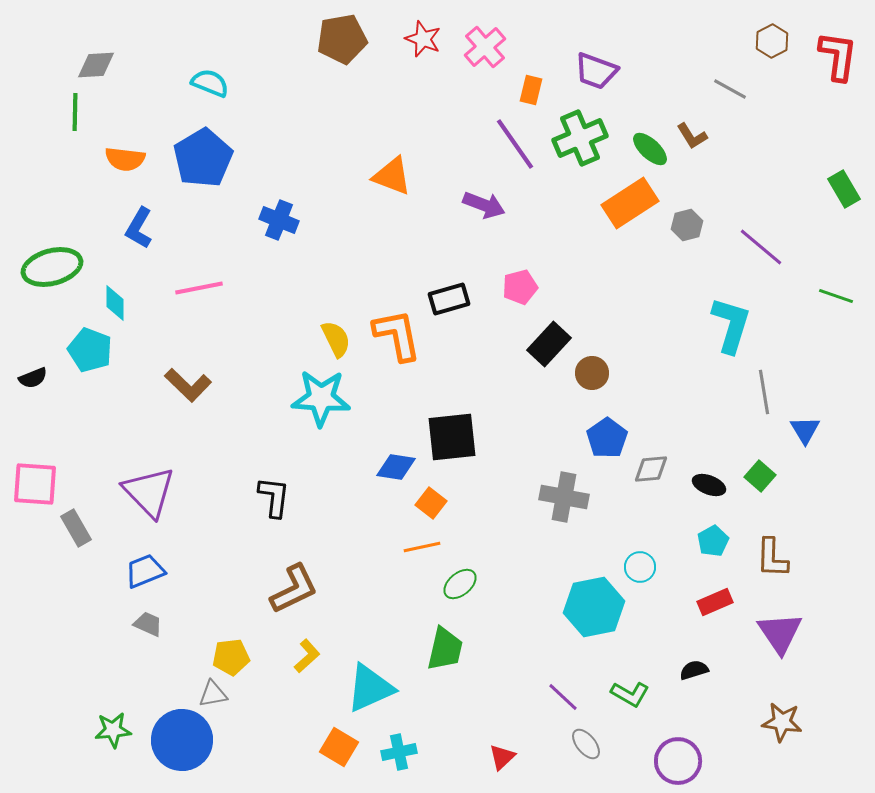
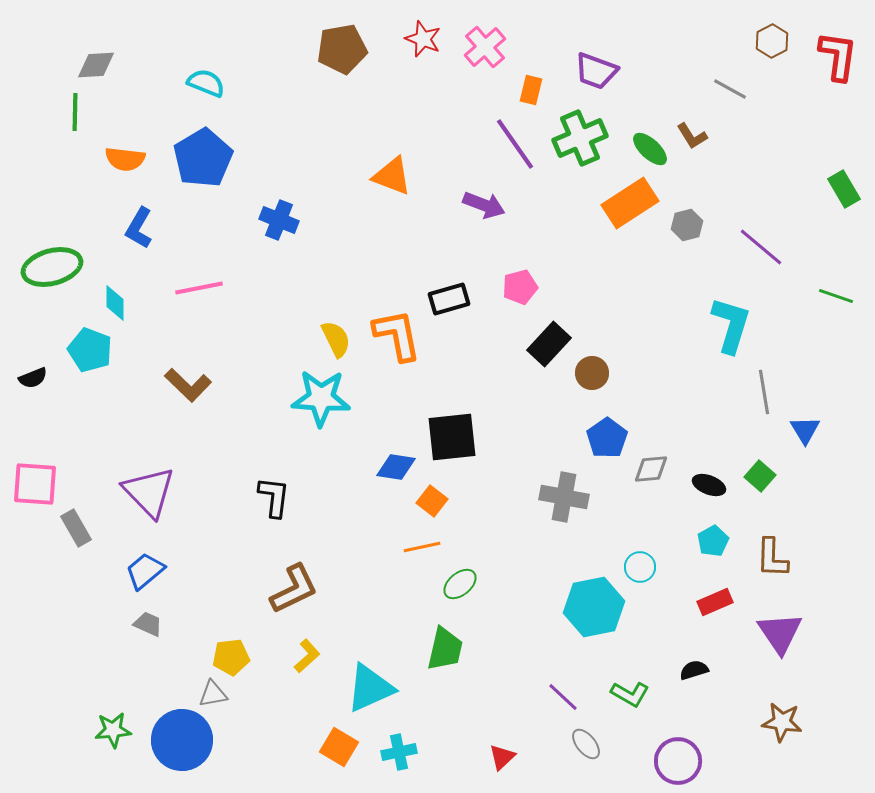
brown pentagon at (342, 39): moved 10 px down
cyan semicircle at (210, 83): moved 4 px left
orange square at (431, 503): moved 1 px right, 2 px up
blue trapezoid at (145, 571): rotated 18 degrees counterclockwise
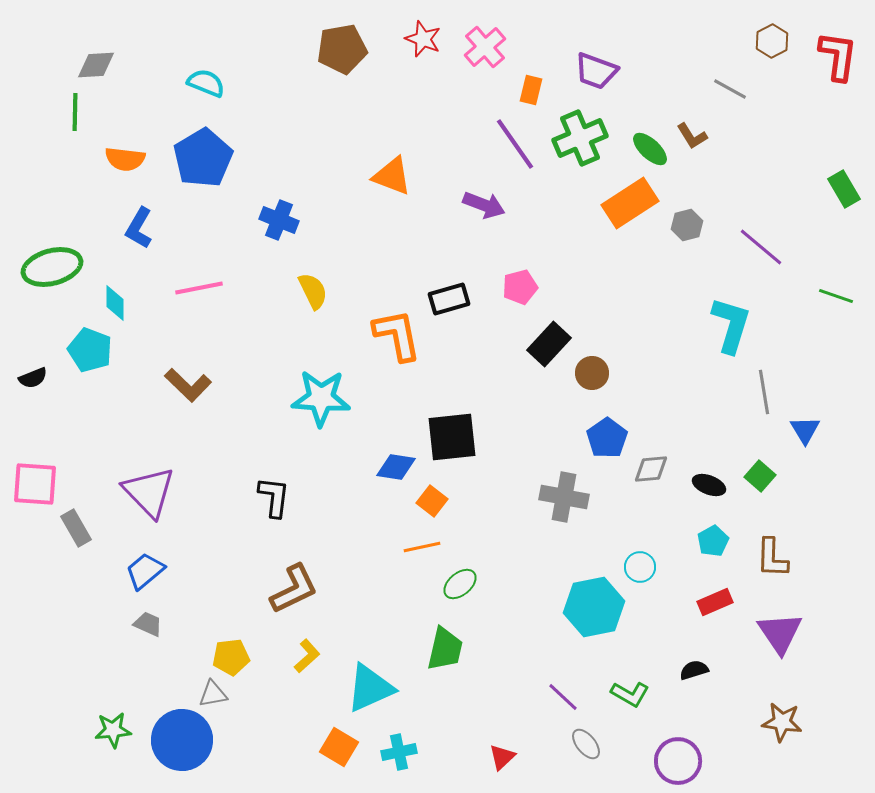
yellow semicircle at (336, 339): moved 23 px left, 48 px up
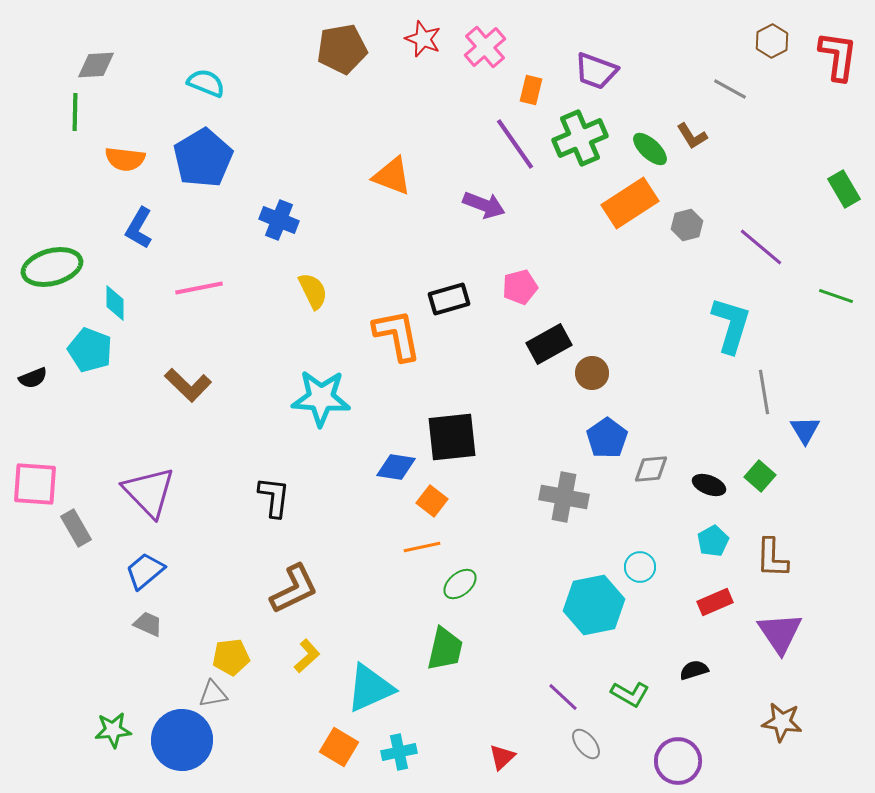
black rectangle at (549, 344): rotated 18 degrees clockwise
cyan hexagon at (594, 607): moved 2 px up
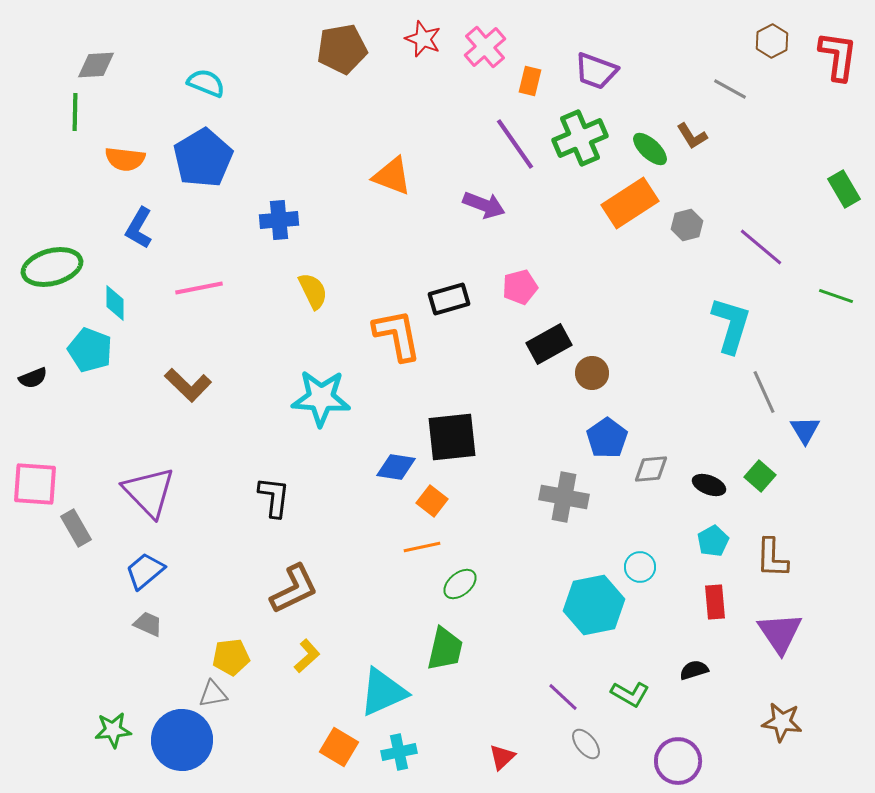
orange rectangle at (531, 90): moved 1 px left, 9 px up
blue cross at (279, 220): rotated 27 degrees counterclockwise
gray line at (764, 392): rotated 15 degrees counterclockwise
red rectangle at (715, 602): rotated 72 degrees counterclockwise
cyan triangle at (370, 688): moved 13 px right, 4 px down
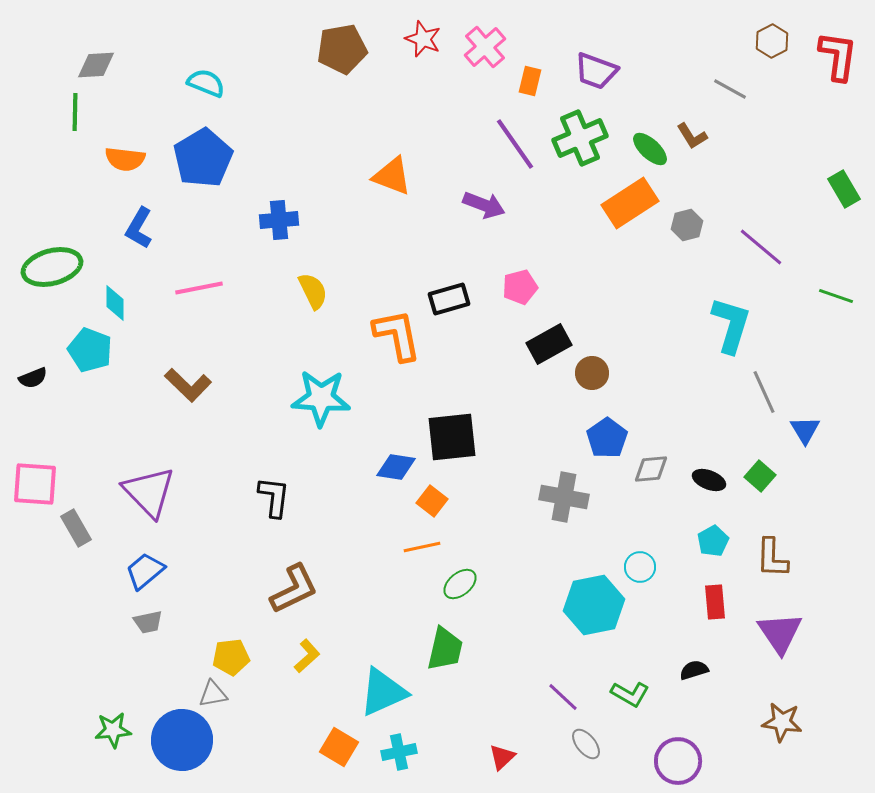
black ellipse at (709, 485): moved 5 px up
gray trapezoid at (148, 624): moved 2 px up; rotated 144 degrees clockwise
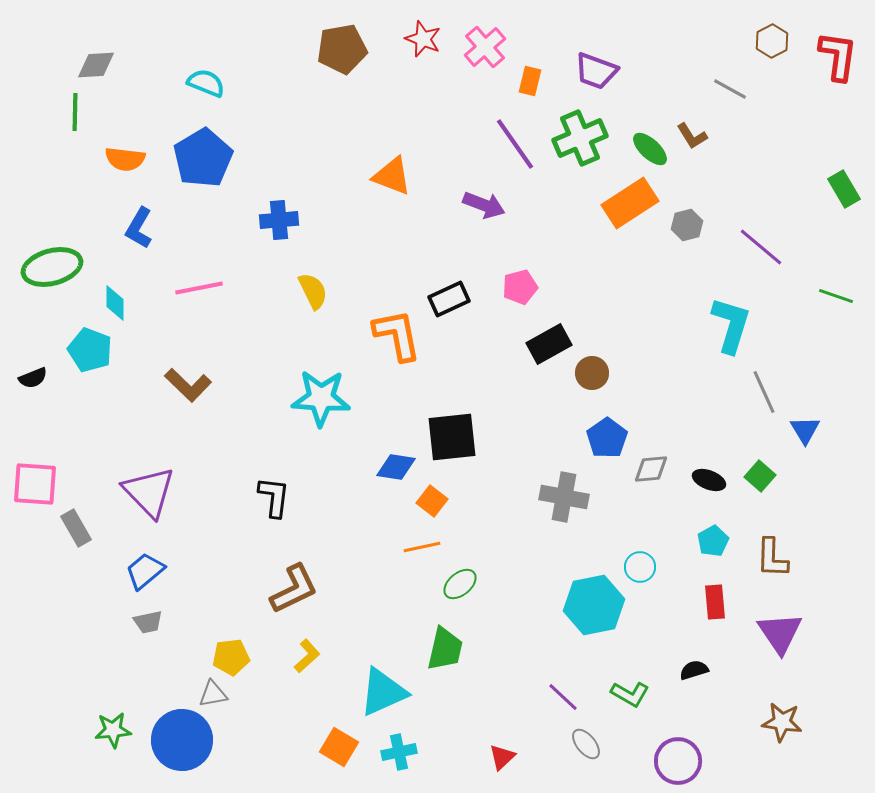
black rectangle at (449, 299): rotated 9 degrees counterclockwise
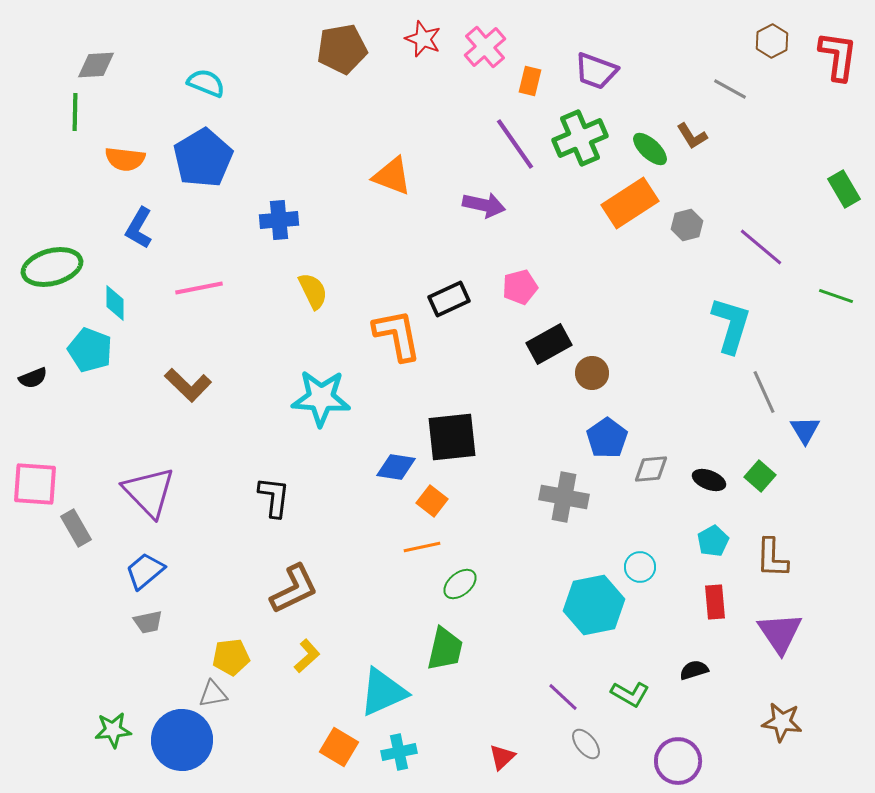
purple arrow at (484, 205): rotated 9 degrees counterclockwise
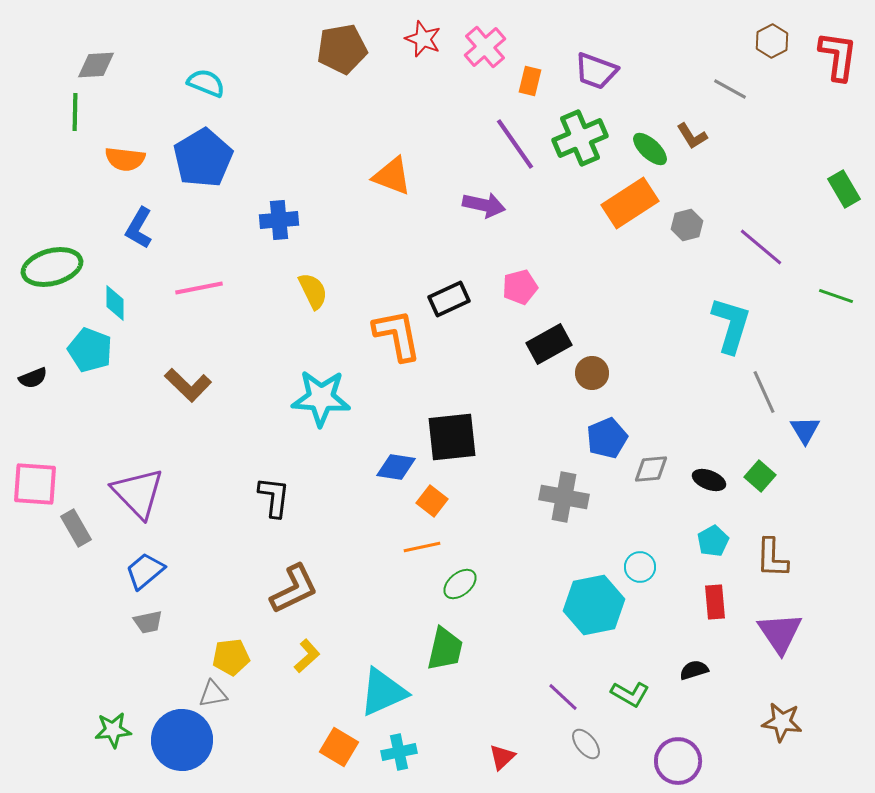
blue pentagon at (607, 438): rotated 12 degrees clockwise
purple triangle at (149, 492): moved 11 px left, 1 px down
